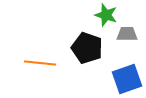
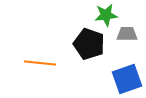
green star: rotated 25 degrees counterclockwise
black pentagon: moved 2 px right, 4 px up
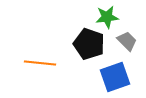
green star: moved 1 px right, 2 px down
gray trapezoid: moved 7 px down; rotated 45 degrees clockwise
blue square: moved 12 px left, 2 px up
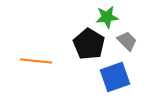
black pentagon: rotated 12 degrees clockwise
orange line: moved 4 px left, 2 px up
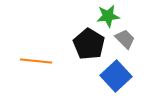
green star: moved 1 px right, 1 px up
gray trapezoid: moved 2 px left, 2 px up
blue square: moved 1 px right, 1 px up; rotated 24 degrees counterclockwise
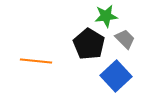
green star: moved 2 px left
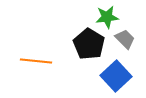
green star: moved 1 px right, 1 px down
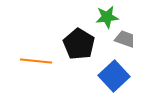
gray trapezoid: rotated 25 degrees counterclockwise
black pentagon: moved 10 px left
blue square: moved 2 px left
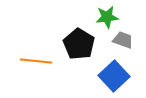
gray trapezoid: moved 2 px left, 1 px down
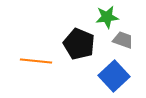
black pentagon: rotated 8 degrees counterclockwise
